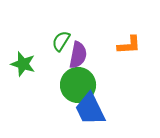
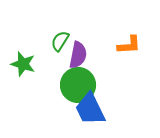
green semicircle: moved 1 px left
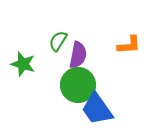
green semicircle: moved 2 px left
blue trapezoid: moved 7 px right; rotated 9 degrees counterclockwise
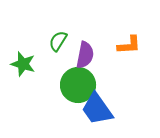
purple semicircle: moved 7 px right
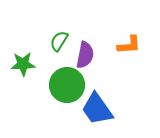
green semicircle: moved 1 px right
green star: rotated 20 degrees counterclockwise
green circle: moved 11 px left
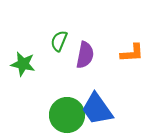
green semicircle: rotated 10 degrees counterclockwise
orange L-shape: moved 3 px right, 8 px down
green star: rotated 15 degrees clockwise
green circle: moved 30 px down
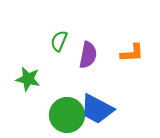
purple semicircle: moved 3 px right
green star: moved 5 px right, 15 px down
blue trapezoid: rotated 27 degrees counterclockwise
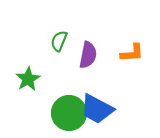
green star: rotated 30 degrees clockwise
green circle: moved 2 px right, 2 px up
